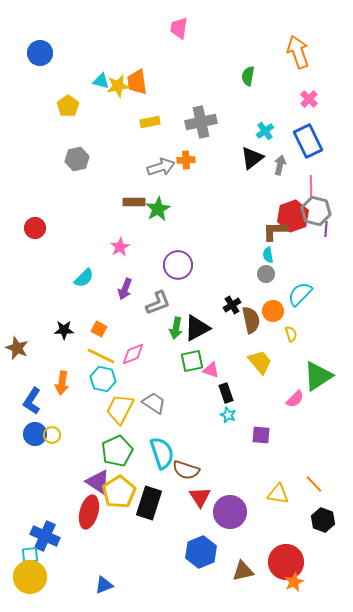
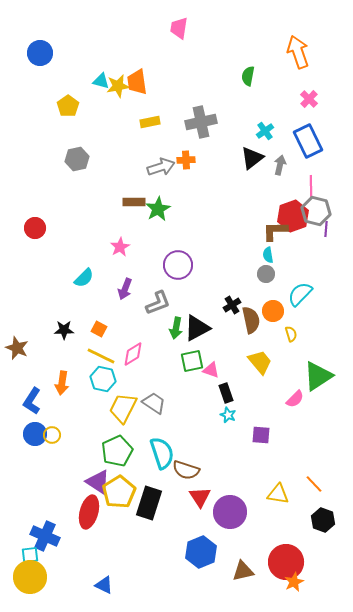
pink diamond at (133, 354): rotated 10 degrees counterclockwise
yellow trapezoid at (120, 409): moved 3 px right, 1 px up
blue triangle at (104, 585): rotated 48 degrees clockwise
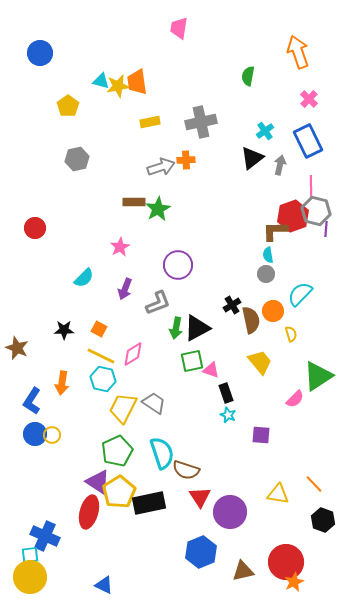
black rectangle at (149, 503): rotated 60 degrees clockwise
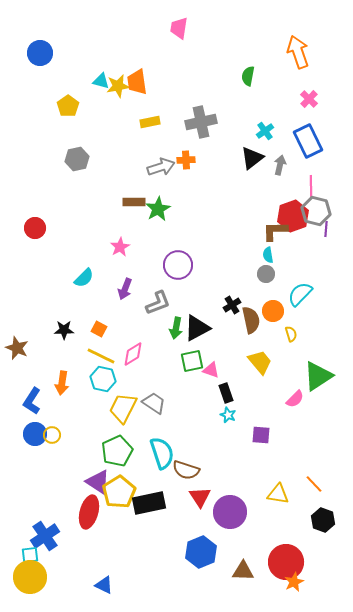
blue cross at (45, 536): rotated 32 degrees clockwise
brown triangle at (243, 571): rotated 15 degrees clockwise
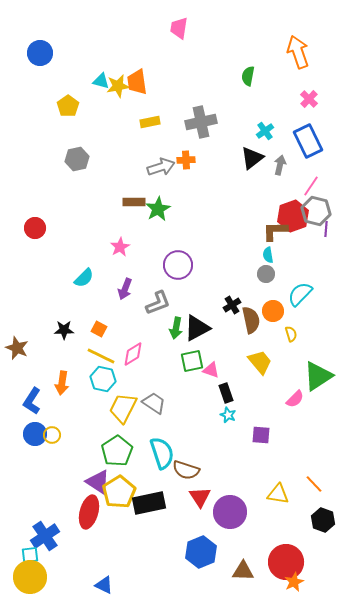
pink line at (311, 186): rotated 35 degrees clockwise
green pentagon at (117, 451): rotated 8 degrees counterclockwise
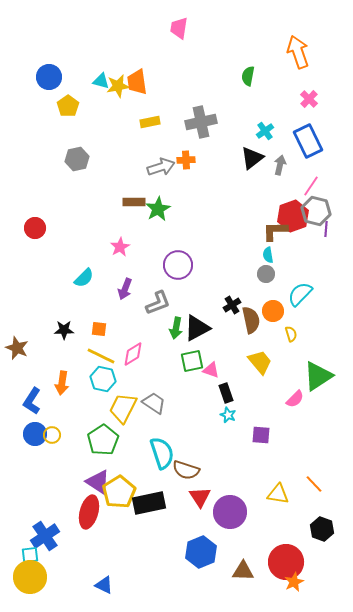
blue circle at (40, 53): moved 9 px right, 24 px down
orange square at (99, 329): rotated 21 degrees counterclockwise
green pentagon at (117, 451): moved 14 px left, 11 px up
black hexagon at (323, 520): moved 1 px left, 9 px down
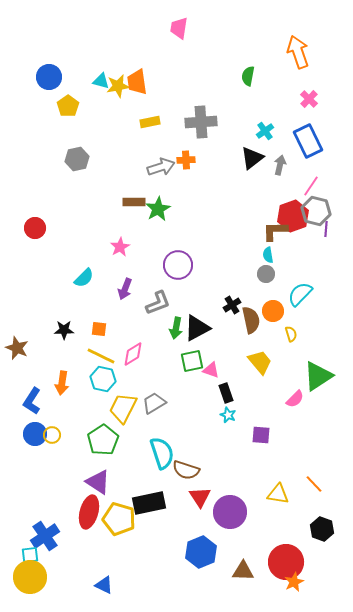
gray cross at (201, 122): rotated 8 degrees clockwise
gray trapezoid at (154, 403): rotated 65 degrees counterclockwise
yellow pentagon at (119, 492): moved 27 px down; rotated 24 degrees counterclockwise
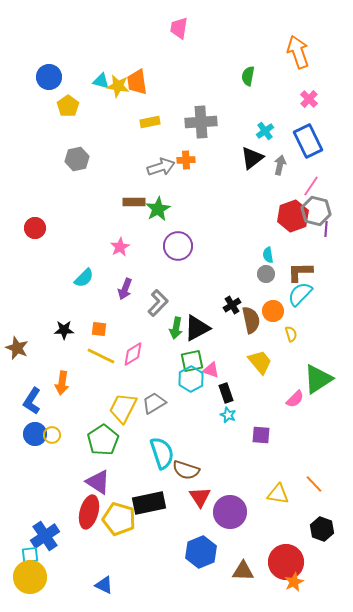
yellow star at (118, 86): rotated 20 degrees clockwise
brown L-shape at (275, 231): moved 25 px right, 41 px down
purple circle at (178, 265): moved 19 px up
gray L-shape at (158, 303): rotated 24 degrees counterclockwise
green triangle at (318, 376): moved 3 px down
cyan hexagon at (103, 379): moved 88 px right; rotated 20 degrees clockwise
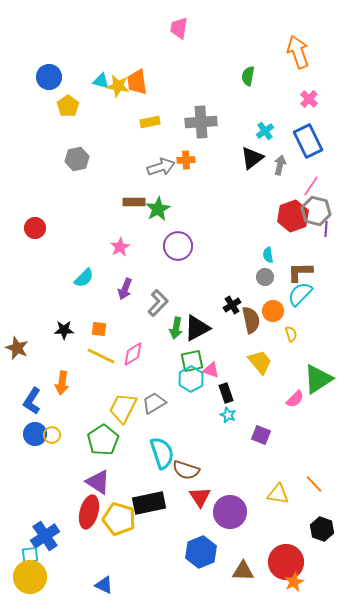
gray circle at (266, 274): moved 1 px left, 3 px down
purple square at (261, 435): rotated 18 degrees clockwise
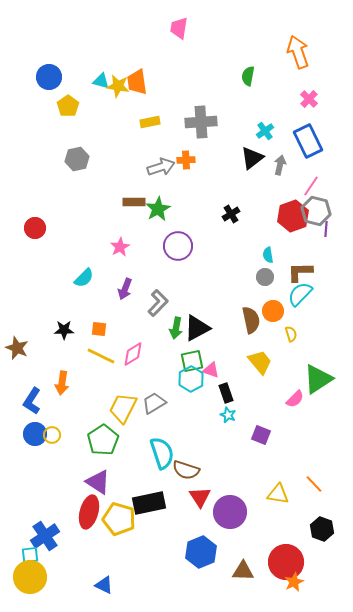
black cross at (232, 305): moved 1 px left, 91 px up
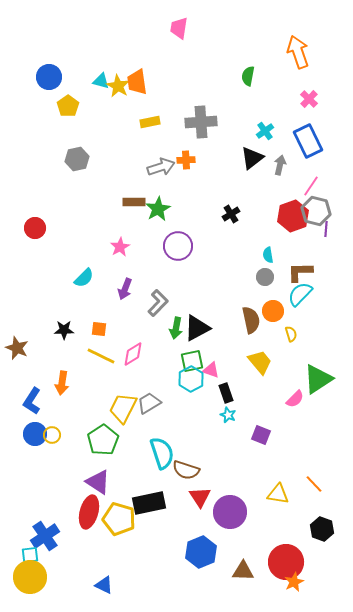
yellow star at (118, 86): rotated 20 degrees clockwise
gray trapezoid at (154, 403): moved 5 px left
